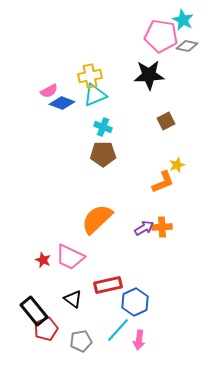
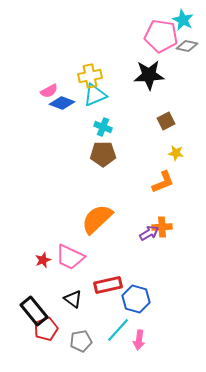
yellow star: moved 1 px left, 12 px up; rotated 28 degrees clockwise
purple arrow: moved 5 px right, 5 px down
red star: rotated 28 degrees clockwise
blue hexagon: moved 1 px right, 3 px up; rotated 20 degrees counterclockwise
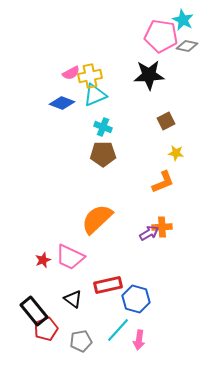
pink semicircle: moved 22 px right, 18 px up
